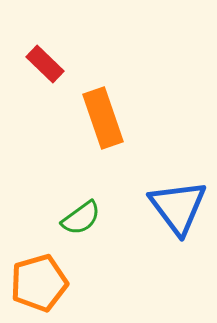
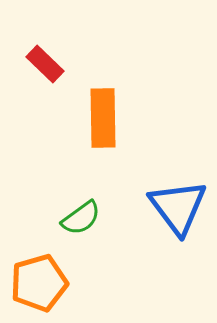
orange rectangle: rotated 18 degrees clockwise
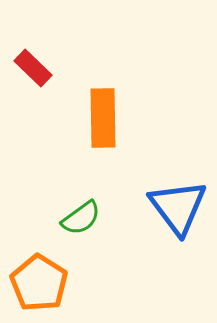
red rectangle: moved 12 px left, 4 px down
orange pentagon: rotated 24 degrees counterclockwise
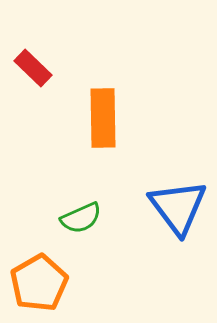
green semicircle: rotated 12 degrees clockwise
orange pentagon: rotated 10 degrees clockwise
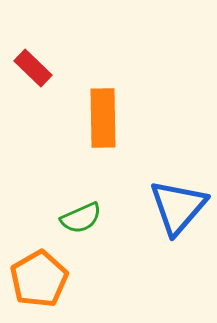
blue triangle: rotated 18 degrees clockwise
orange pentagon: moved 4 px up
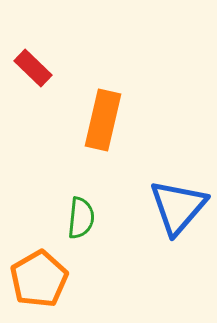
orange rectangle: moved 2 px down; rotated 14 degrees clockwise
green semicircle: rotated 60 degrees counterclockwise
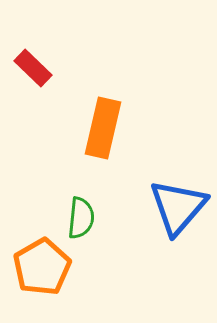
orange rectangle: moved 8 px down
orange pentagon: moved 3 px right, 12 px up
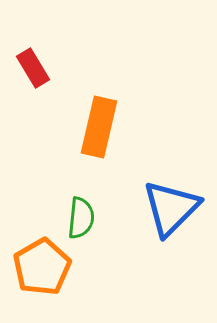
red rectangle: rotated 15 degrees clockwise
orange rectangle: moved 4 px left, 1 px up
blue triangle: moved 7 px left, 1 px down; rotated 4 degrees clockwise
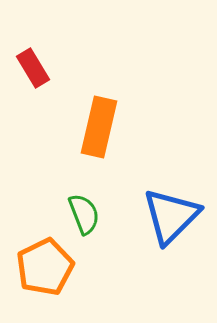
blue triangle: moved 8 px down
green semicircle: moved 3 px right, 4 px up; rotated 27 degrees counterclockwise
orange pentagon: moved 3 px right; rotated 4 degrees clockwise
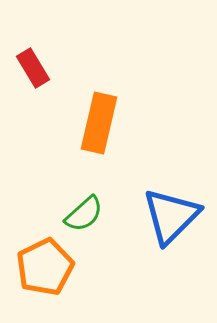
orange rectangle: moved 4 px up
green semicircle: rotated 69 degrees clockwise
